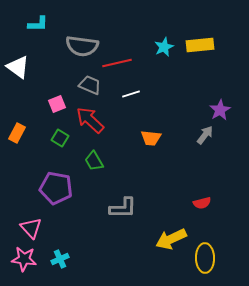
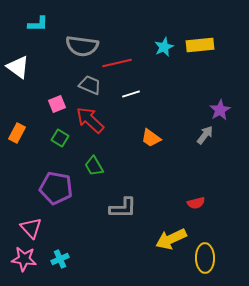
orange trapezoid: rotated 30 degrees clockwise
green trapezoid: moved 5 px down
red semicircle: moved 6 px left
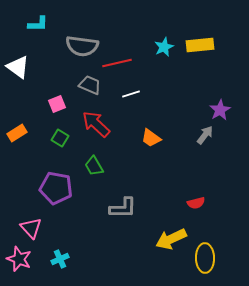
red arrow: moved 6 px right, 4 px down
orange rectangle: rotated 30 degrees clockwise
pink star: moved 5 px left; rotated 15 degrees clockwise
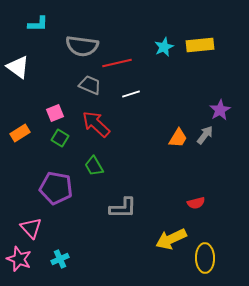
pink square: moved 2 px left, 9 px down
orange rectangle: moved 3 px right
orange trapezoid: moved 27 px right; rotated 95 degrees counterclockwise
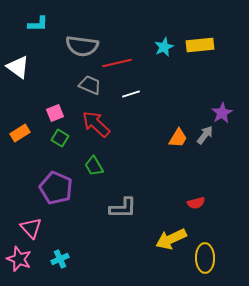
purple star: moved 2 px right, 3 px down
purple pentagon: rotated 12 degrees clockwise
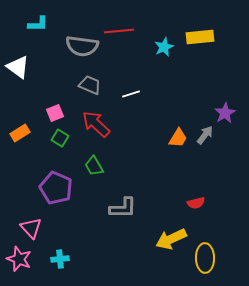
yellow rectangle: moved 8 px up
red line: moved 2 px right, 32 px up; rotated 8 degrees clockwise
purple star: moved 3 px right
cyan cross: rotated 18 degrees clockwise
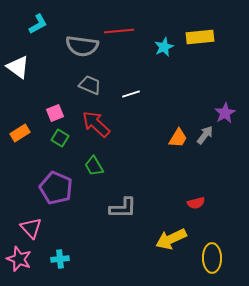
cyan L-shape: rotated 30 degrees counterclockwise
yellow ellipse: moved 7 px right
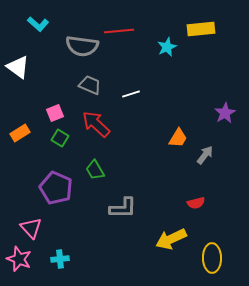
cyan L-shape: rotated 70 degrees clockwise
yellow rectangle: moved 1 px right, 8 px up
cyan star: moved 3 px right
gray arrow: moved 20 px down
green trapezoid: moved 1 px right, 4 px down
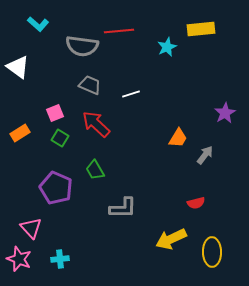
yellow ellipse: moved 6 px up
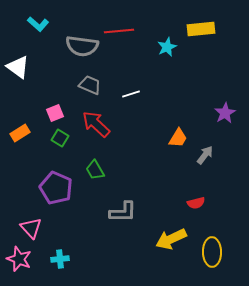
gray L-shape: moved 4 px down
